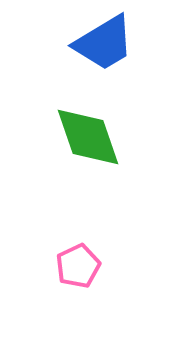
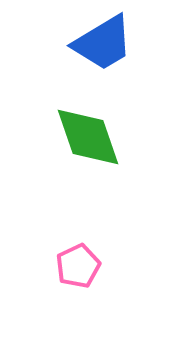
blue trapezoid: moved 1 px left
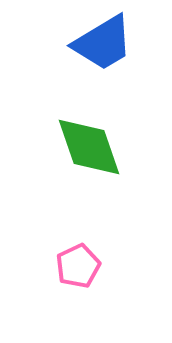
green diamond: moved 1 px right, 10 px down
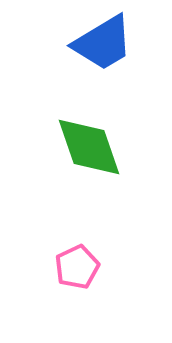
pink pentagon: moved 1 px left, 1 px down
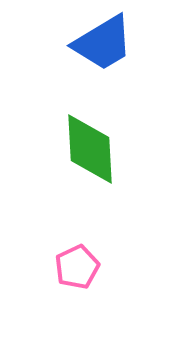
green diamond: moved 1 px right, 2 px down; rotated 16 degrees clockwise
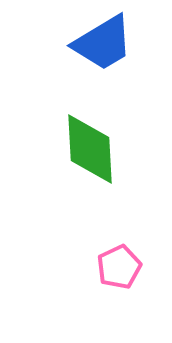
pink pentagon: moved 42 px right
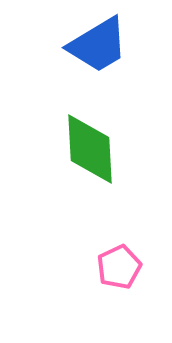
blue trapezoid: moved 5 px left, 2 px down
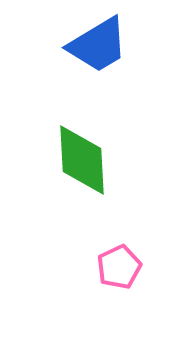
green diamond: moved 8 px left, 11 px down
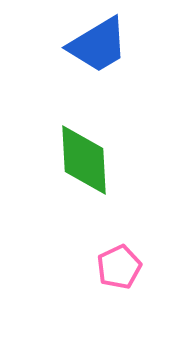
green diamond: moved 2 px right
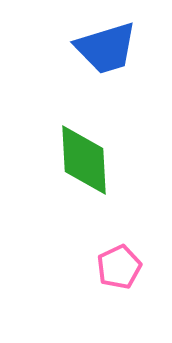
blue trapezoid: moved 8 px right, 3 px down; rotated 14 degrees clockwise
